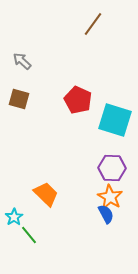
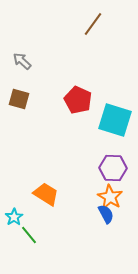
purple hexagon: moved 1 px right
orange trapezoid: rotated 12 degrees counterclockwise
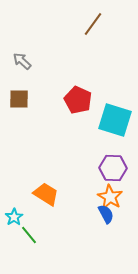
brown square: rotated 15 degrees counterclockwise
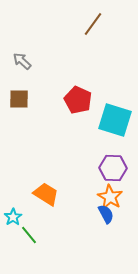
cyan star: moved 1 px left
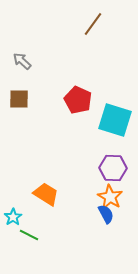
green line: rotated 24 degrees counterclockwise
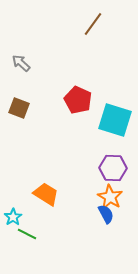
gray arrow: moved 1 px left, 2 px down
brown square: moved 9 px down; rotated 20 degrees clockwise
green line: moved 2 px left, 1 px up
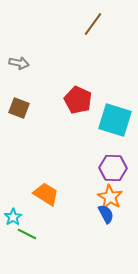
gray arrow: moved 2 px left; rotated 150 degrees clockwise
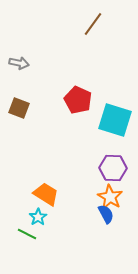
cyan star: moved 25 px right
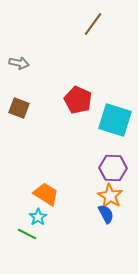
orange star: moved 1 px up
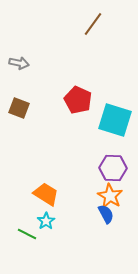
cyan star: moved 8 px right, 4 px down
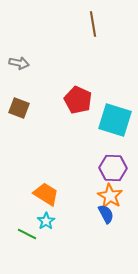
brown line: rotated 45 degrees counterclockwise
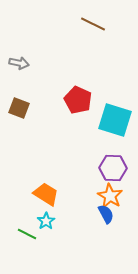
brown line: rotated 55 degrees counterclockwise
